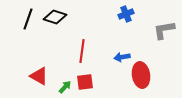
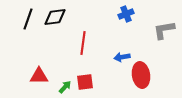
black diamond: rotated 25 degrees counterclockwise
red line: moved 1 px right, 8 px up
red triangle: rotated 30 degrees counterclockwise
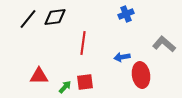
black line: rotated 20 degrees clockwise
gray L-shape: moved 14 px down; rotated 50 degrees clockwise
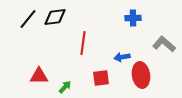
blue cross: moved 7 px right, 4 px down; rotated 21 degrees clockwise
red square: moved 16 px right, 4 px up
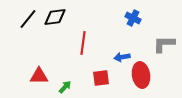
blue cross: rotated 28 degrees clockwise
gray L-shape: rotated 40 degrees counterclockwise
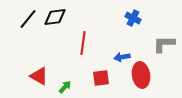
red triangle: rotated 30 degrees clockwise
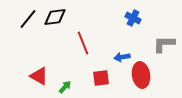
red line: rotated 30 degrees counterclockwise
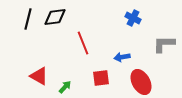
black line: rotated 25 degrees counterclockwise
red ellipse: moved 7 px down; rotated 20 degrees counterclockwise
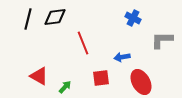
gray L-shape: moved 2 px left, 4 px up
